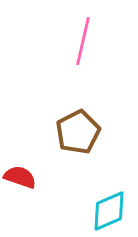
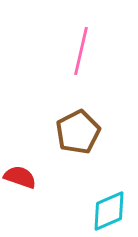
pink line: moved 2 px left, 10 px down
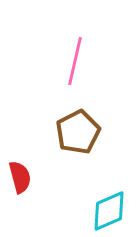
pink line: moved 6 px left, 10 px down
red semicircle: rotated 56 degrees clockwise
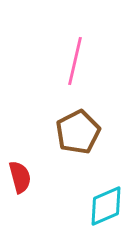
cyan diamond: moved 3 px left, 5 px up
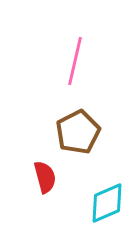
red semicircle: moved 25 px right
cyan diamond: moved 1 px right, 3 px up
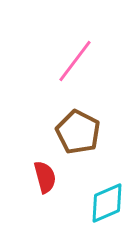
pink line: rotated 24 degrees clockwise
brown pentagon: rotated 18 degrees counterclockwise
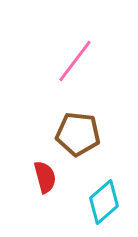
brown pentagon: moved 2 px down; rotated 21 degrees counterclockwise
cyan diamond: moved 3 px left, 1 px up; rotated 18 degrees counterclockwise
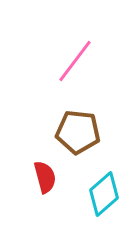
brown pentagon: moved 2 px up
cyan diamond: moved 8 px up
